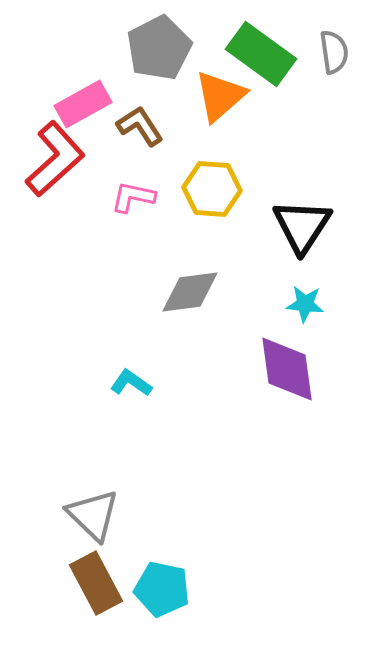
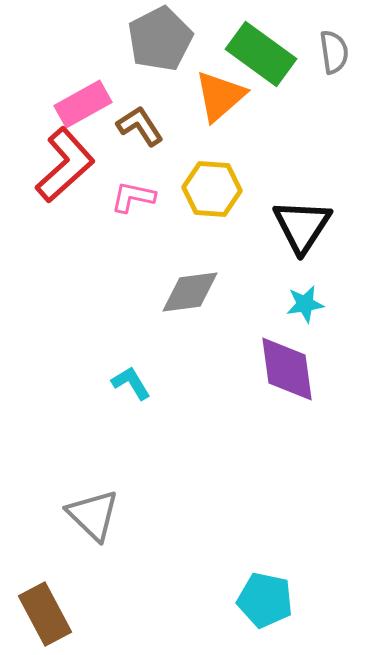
gray pentagon: moved 1 px right, 9 px up
red L-shape: moved 10 px right, 6 px down
cyan star: rotated 15 degrees counterclockwise
cyan L-shape: rotated 24 degrees clockwise
brown rectangle: moved 51 px left, 31 px down
cyan pentagon: moved 103 px right, 11 px down
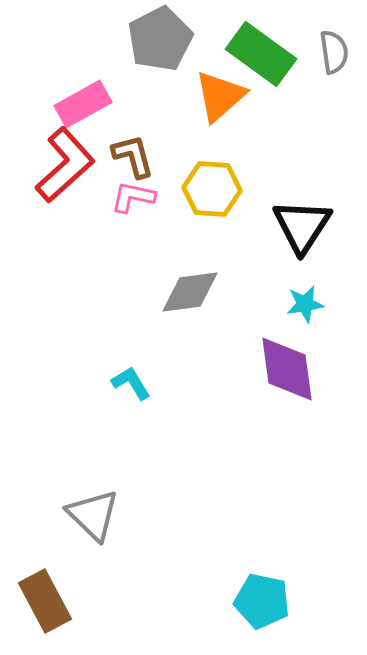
brown L-shape: moved 7 px left, 30 px down; rotated 18 degrees clockwise
cyan pentagon: moved 3 px left, 1 px down
brown rectangle: moved 13 px up
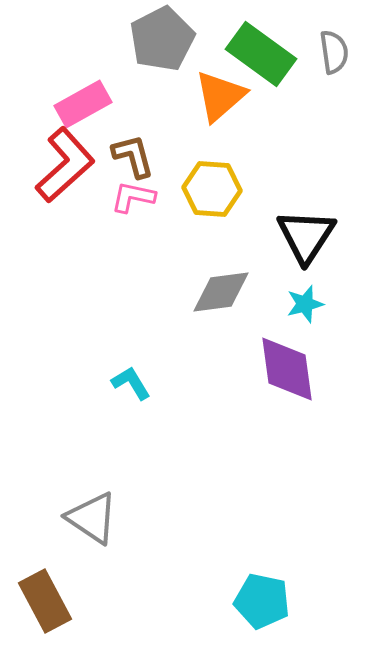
gray pentagon: moved 2 px right
black triangle: moved 4 px right, 10 px down
gray diamond: moved 31 px right
cyan star: rotated 6 degrees counterclockwise
gray triangle: moved 1 px left, 3 px down; rotated 10 degrees counterclockwise
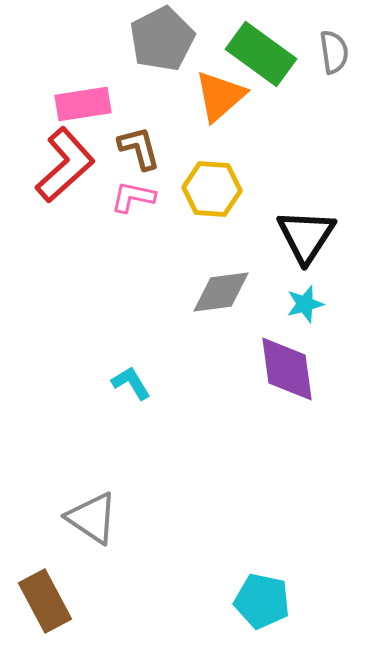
pink rectangle: rotated 20 degrees clockwise
brown L-shape: moved 6 px right, 8 px up
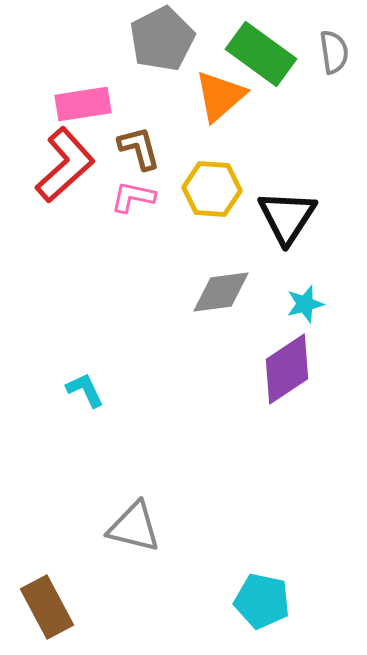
black triangle: moved 19 px left, 19 px up
purple diamond: rotated 64 degrees clockwise
cyan L-shape: moved 46 px left, 7 px down; rotated 6 degrees clockwise
gray triangle: moved 42 px right, 9 px down; rotated 20 degrees counterclockwise
brown rectangle: moved 2 px right, 6 px down
